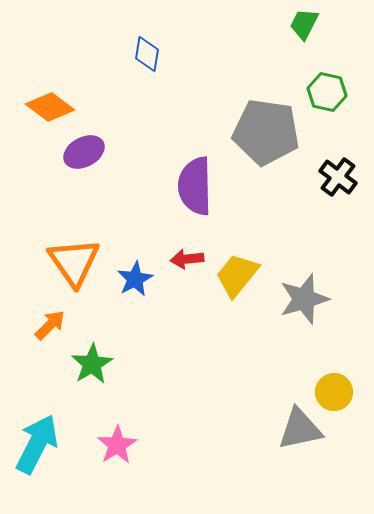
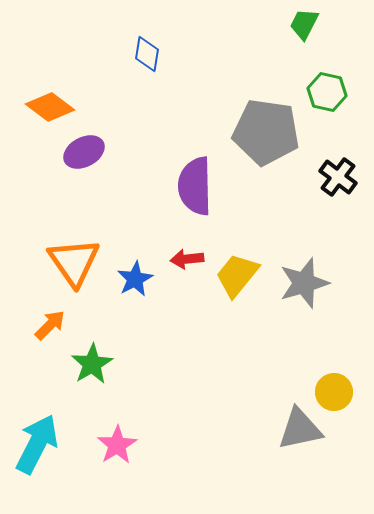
gray star: moved 16 px up
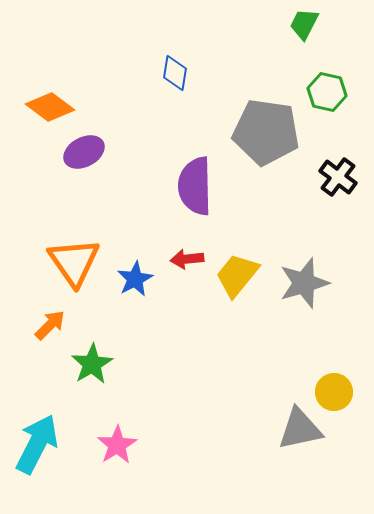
blue diamond: moved 28 px right, 19 px down
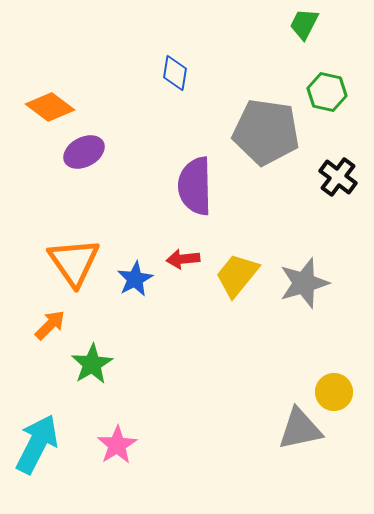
red arrow: moved 4 px left
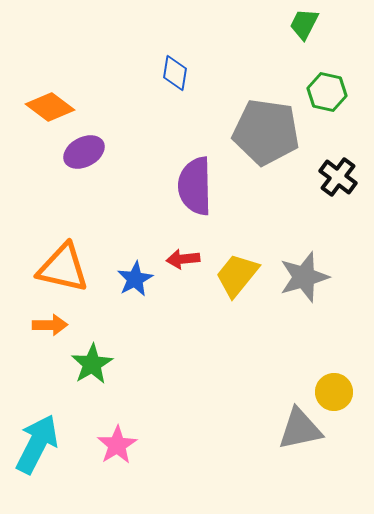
orange triangle: moved 11 px left, 6 px down; rotated 42 degrees counterclockwise
gray star: moved 6 px up
orange arrow: rotated 44 degrees clockwise
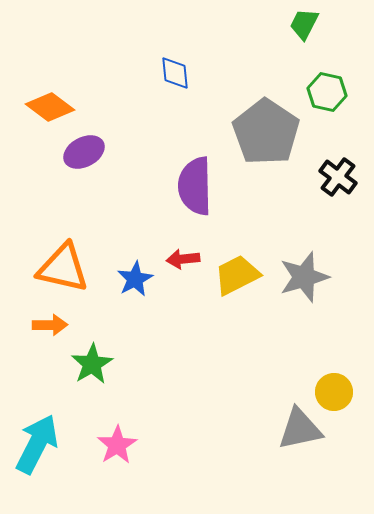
blue diamond: rotated 15 degrees counterclockwise
gray pentagon: rotated 26 degrees clockwise
yellow trapezoid: rotated 24 degrees clockwise
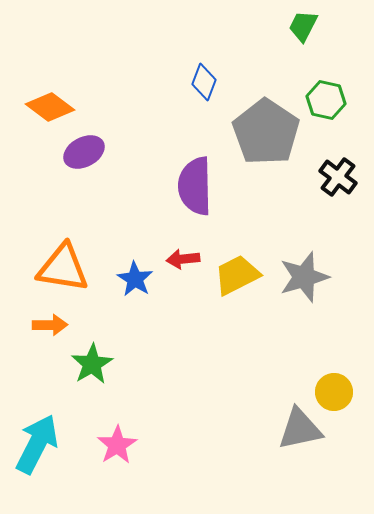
green trapezoid: moved 1 px left, 2 px down
blue diamond: moved 29 px right, 9 px down; rotated 27 degrees clockwise
green hexagon: moved 1 px left, 8 px down
orange triangle: rotated 4 degrees counterclockwise
blue star: rotated 12 degrees counterclockwise
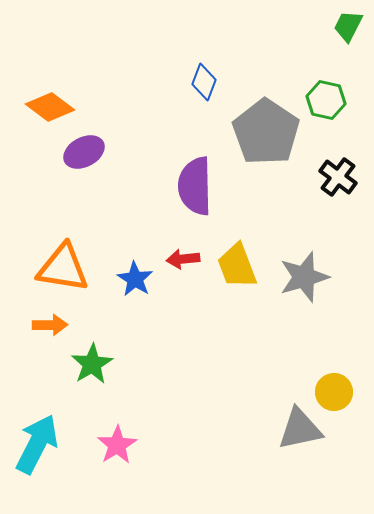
green trapezoid: moved 45 px right
yellow trapezoid: moved 9 px up; rotated 84 degrees counterclockwise
